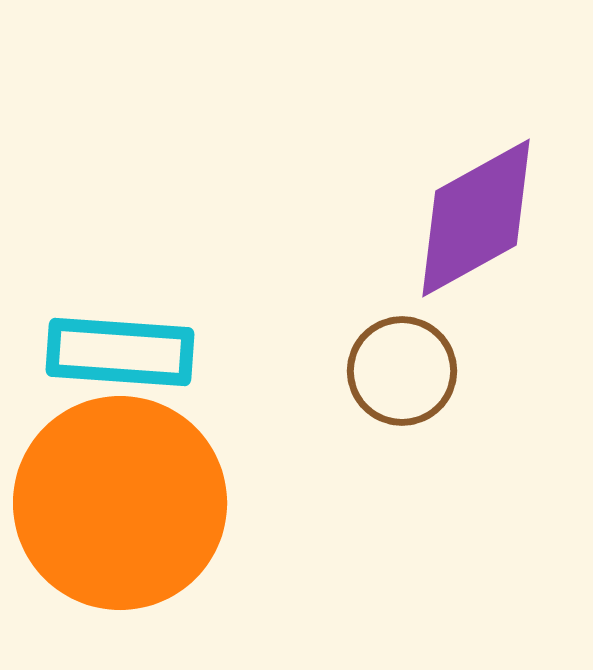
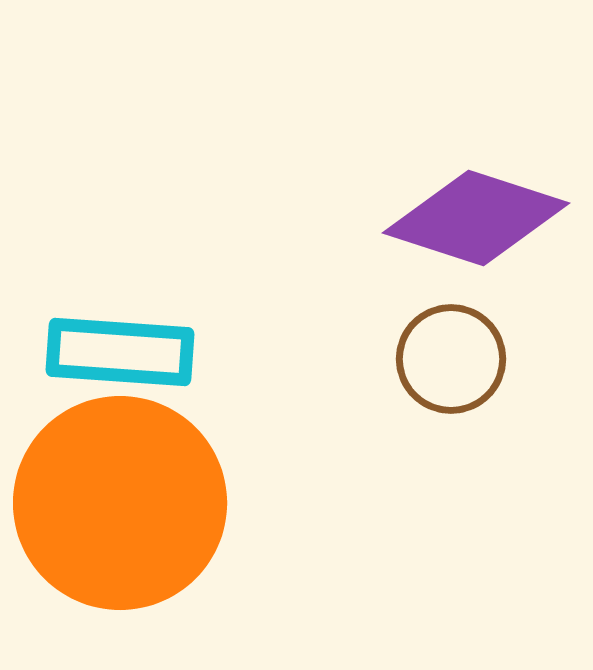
purple diamond: rotated 47 degrees clockwise
brown circle: moved 49 px right, 12 px up
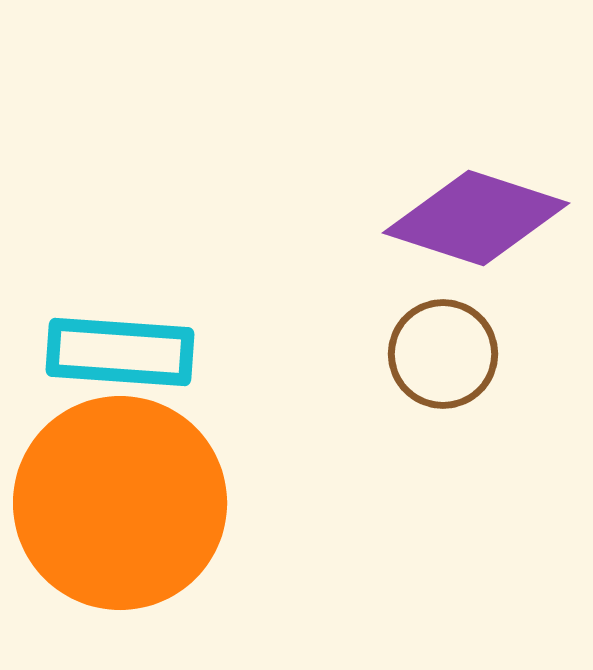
brown circle: moved 8 px left, 5 px up
